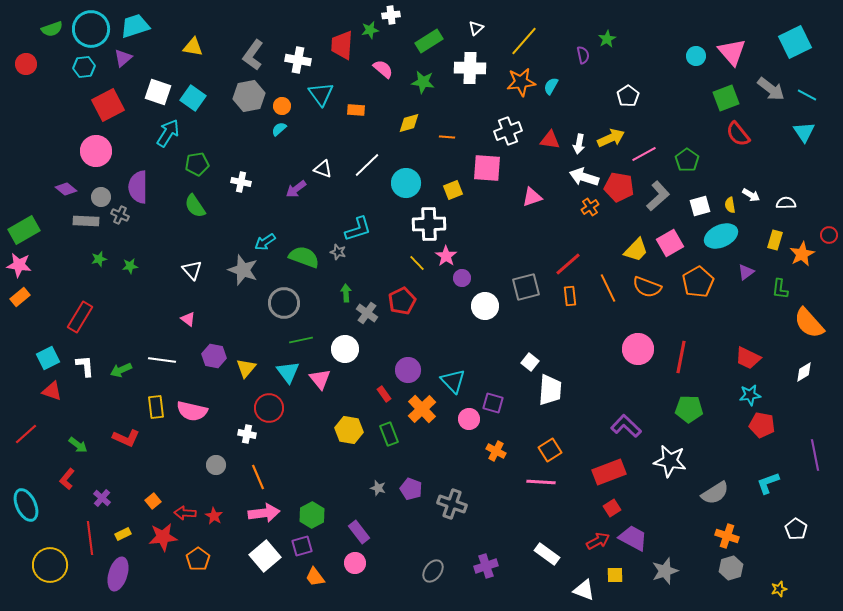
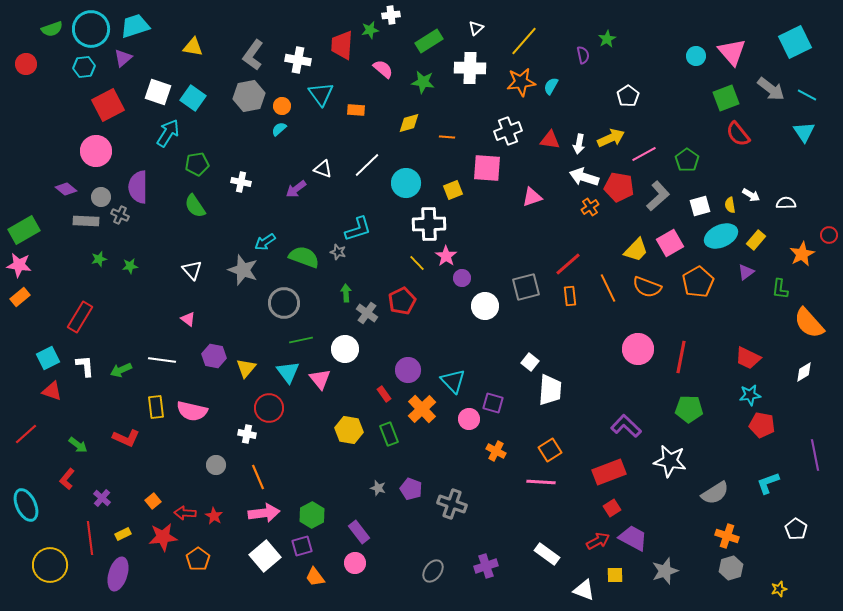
yellow rectangle at (775, 240): moved 19 px left; rotated 24 degrees clockwise
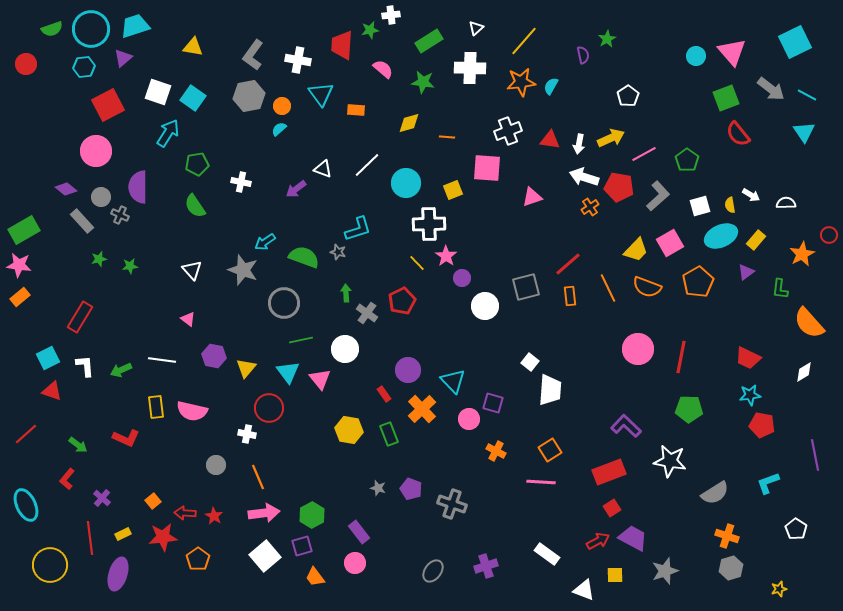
gray rectangle at (86, 221): moved 4 px left; rotated 45 degrees clockwise
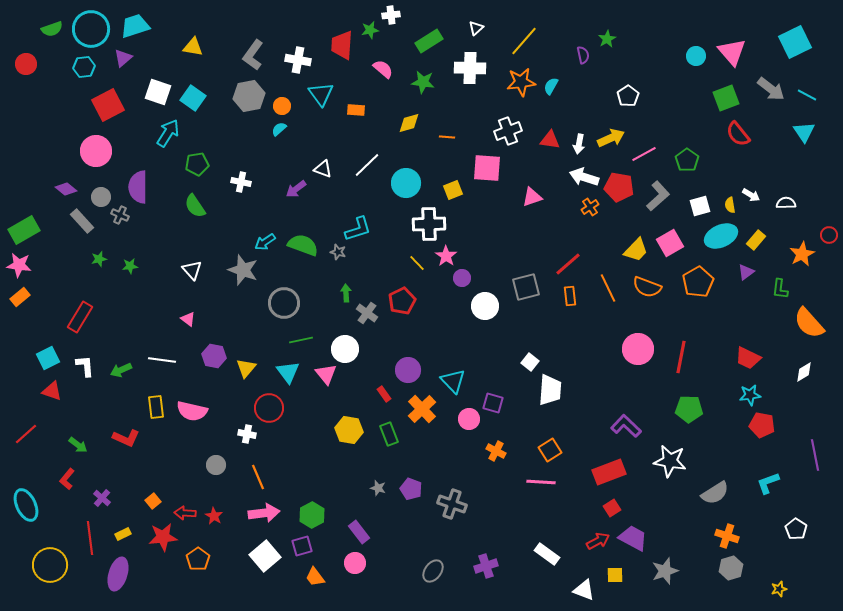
green semicircle at (304, 257): moved 1 px left, 12 px up
pink triangle at (320, 379): moved 6 px right, 5 px up
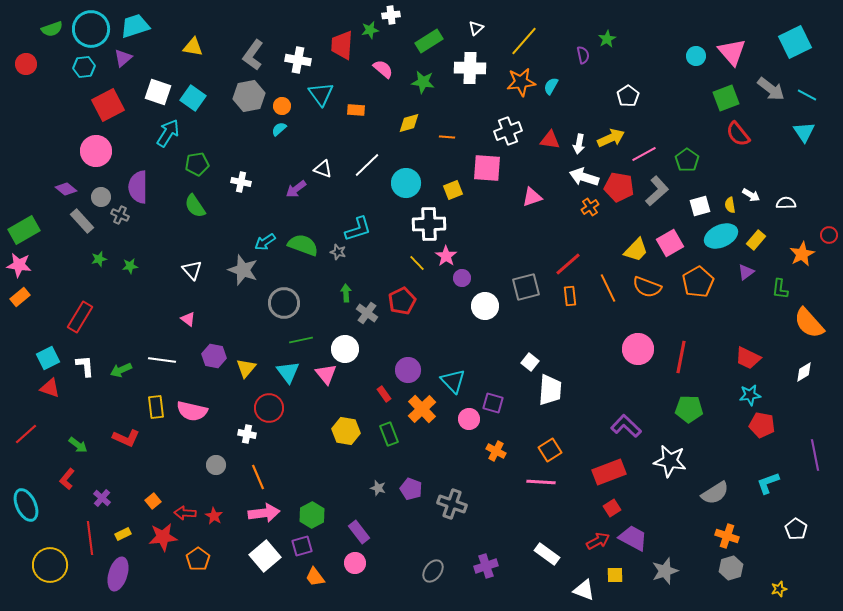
gray L-shape at (658, 196): moved 1 px left, 5 px up
red triangle at (52, 391): moved 2 px left, 3 px up
yellow hexagon at (349, 430): moved 3 px left, 1 px down
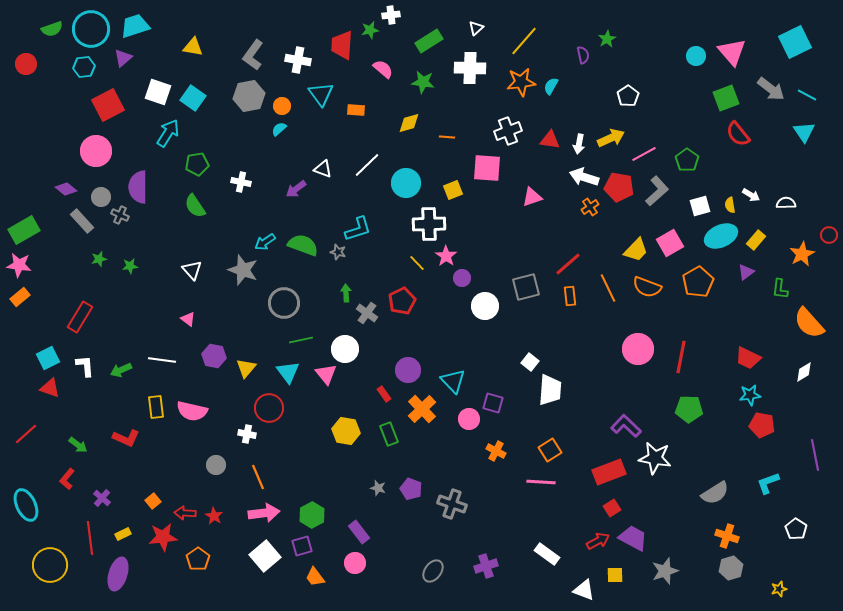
white star at (670, 461): moved 15 px left, 3 px up
